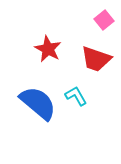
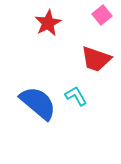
pink square: moved 2 px left, 5 px up
red star: moved 26 px up; rotated 16 degrees clockwise
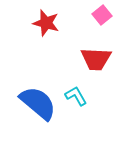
red star: moved 2 px left; rotated 28 degrees counterclockwise
red trapezoid: rotated 16 degrees counterclockwise
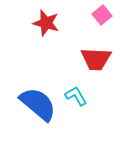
blue semicircle: moved 1 px down
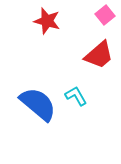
pink square: moved 3 px right
red star: moved 1 px right, 2 px up
red trapezoid: moved 3 px right, 4 px up; rotated 44 degrees counterclockwise
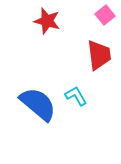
red trapezoid: rotated 56 degrees counterclockwise
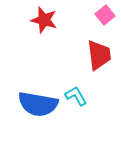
red star: moved 3 px left, 1 px up
blue semicircle: rotated 150 degrees clockwise
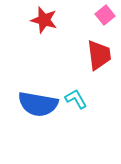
cyan L-shape: moved 3 px down
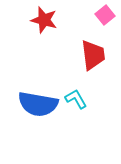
red trapezoid: moved 6 px left
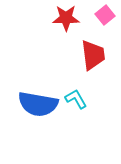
red star: moved 22 px right, 2 px up; rotated 16 degrees counterclockwise
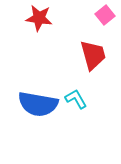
red star: moved 27 px left; rotated 8 degrees clockwise
red trapezoid: rotated 8 degrees counterclockwise
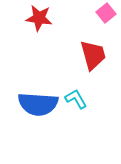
pink square: moved 1 px right, 2 px up
blue semicircle: rotated 6 degrees counterclockwise
